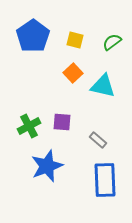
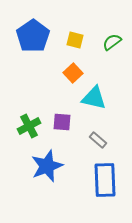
cyan triangle: moved 9 px left, 12 px down
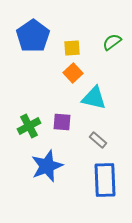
yellow square: moved 3 px left, 8 px down; rotated 18 degrees counterclockwise
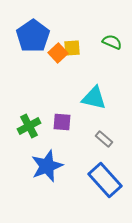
green semicircle: rotated 60 degrees clockwise
orange square: moved 15 px left, 20 px up
gray rectangle: moved 6 px right, 1 px up
blue rectangle: rotated 40 degrees counterclockwise
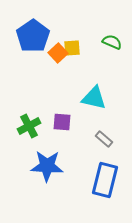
blue star: rotated 24 degrees clockwise
blue rectangle: rotated 56 degrees clockwise
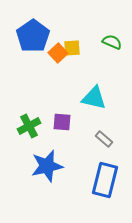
blue star: rotated 16 degrees counterclockwise
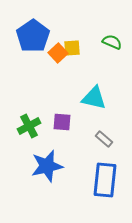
blue rectangle: rotated 8 degrees counterclockwise
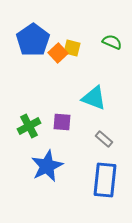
blue pentagon: moved 4 px down
yellow square: rotated 18 degrees clockwise
cyan triangle: rotated 8 degrees clockwise
blue star: rotated 12 degrees counterclockwise
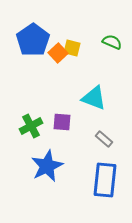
green cross: moved 2 px right
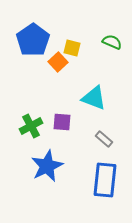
orange square: moved 9 px down
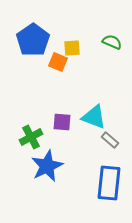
yellow square: rotated 18 degrees counterclockwise
orange square: rotated 24 degrees counterclockwise
cyan triangle: moved 19 px down
green cross: moved 11 px down
gray rectangle: moved 6 px right, 1 px down
blue rectangle: moved 4 px right, 3 px down
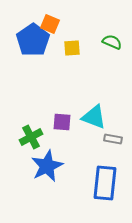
orange square: moved 8 px left, 38 px up
gray rectangle: moved 3 px right, 1 px up; rotated 30 degrees counterclockwise
blue rectangle: moved 4 px left
